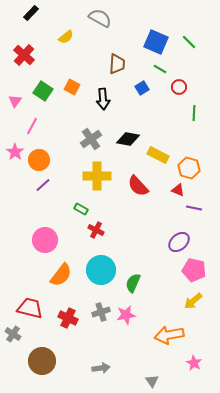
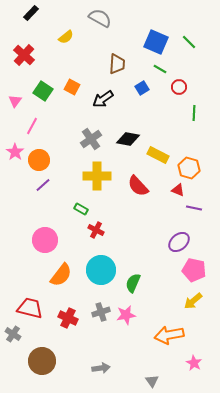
black arrow at (103, 99): rotated 60 degrees clockwise
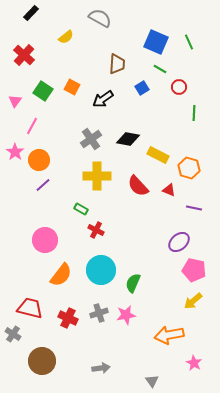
green line at (189, 42): rotated 21 degrees clockwise
red triangle at (178, 190): moved 9 px left
gray cross at (101, 312): moved 2 px left, 1 px down
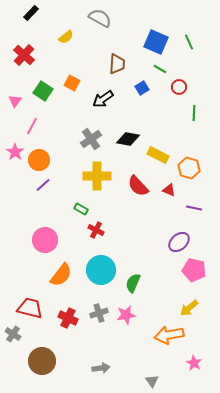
orange square at (72, 87): moved 4 px up
yellow arrow at (193, 301): moved 4 px left, 7 px down
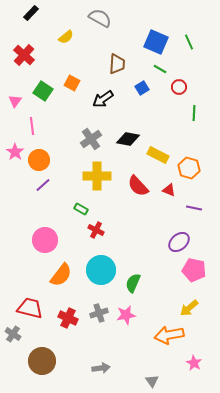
pink line at (32, 126): rotated 36 degrees counterclockwise
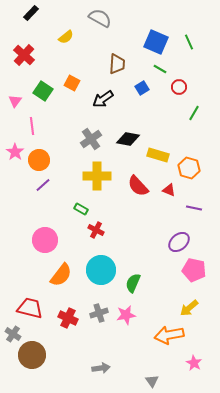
green line at (194, 113): rotated 28 degrees clockwise
yellow rectangle at (158, 155): rotated 10 degrees counterclockwise
brown circle at (42, 361): moved 10 px left, 6 px up
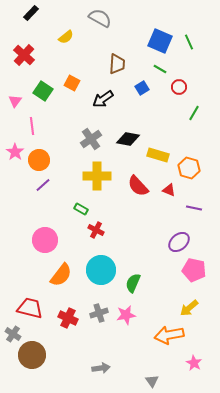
blue square at (156, 42): moved 4 px right, 1 px up
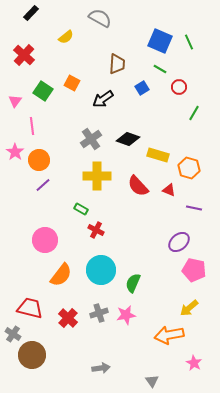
black diamond at (128, 139): rotated 10 degrees clockwise
red cross at (68, 318): rotated 18 degrees clockwise
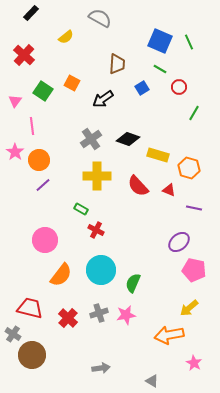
gray triangle at (152, 381): rotated 24 degrees counterclockwise
